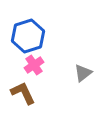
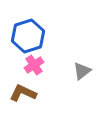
gray triangle: moved 1 px left, 2 px up
brown L-shape: rotated 40 degrees counterclockwise
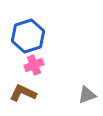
pink cross: rotated 12 degrees clockwise
gray triangle: moved 5 px right, 24 px down; rotated 18 degrees clockwise
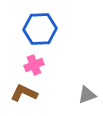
blue hexagon: moved 12 px right, 7 px up; rotated 16 degrees clockwise
brown L-shape: moved 1 px right
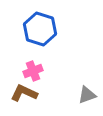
blue hexagon: rotated 20 degrees clockwise
pink cross: moved 1 px left, 6 px down
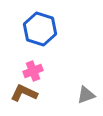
gray triangle: moved 1 px left
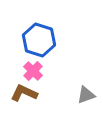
blue hexagon: moved 1 px left, 11 px down
pink cross: rotated 24 degrees counterclockwise
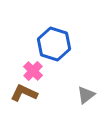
blue hexagon: moved 15 px right, 4 px down
gray triangle: rotated 18 degrees counterclockwise
